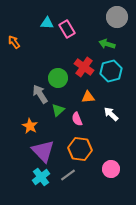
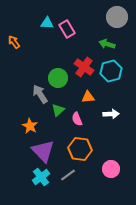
white arrow: rotated 133 degrees clockwise
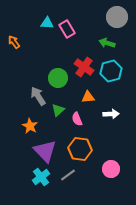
green arrow: moved 1 px up
gray arrow: moved 2 px left, 2 px down
purple triangle: moved 2 px right
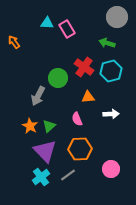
gray arrow: rotated 120 degrees counterclockwise
green triangle: moved 9 px left, 16 px down
orange hexagon: rotated 10 degrees counterclockwise
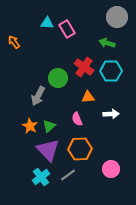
cyan hexagon: rotated 15 degrees clockwise
purple triangle: moved 3 px right, 1 px up
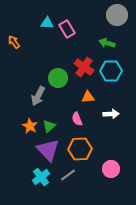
gray circle: moved 2 px up
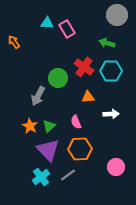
pink semicircle: moved 1 px left, 3 px down
pink circle: moved 5 px right, 2 px up
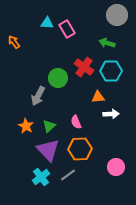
orange triangle: moved 10 px right
orange star: moved 4 px left
